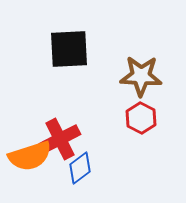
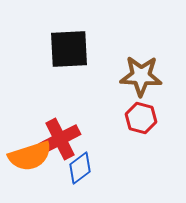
red hexagon: rotated 12 degrees counterclockwise
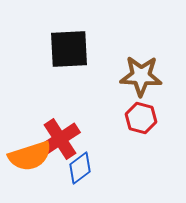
red cross: rotated 6 degrees counterclockwise
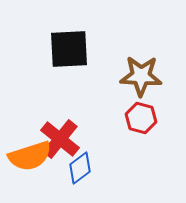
red cross: rotated 18 degrees counterclockwise
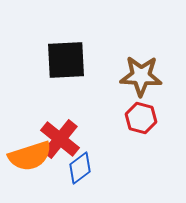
black square: moved 3 px left, 11 px down
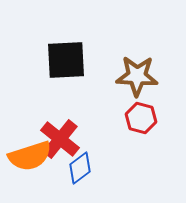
brown star: moved 4 px left
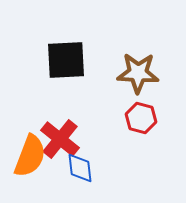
brown star: moved 1 px right, 3 px up
orange semicircle: rotated 51 degrees counterclockwise
blue diamond: rotated 60 degrees counterclockwise
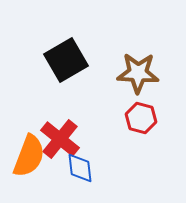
black square: rotated 27 degrees counterclockwise
orange semicircle: moved 1 px left
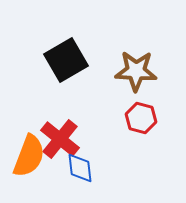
brown star: moved 2 px left, 2 px up
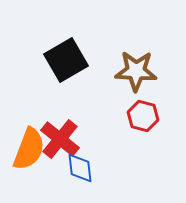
red hexagon: moved 2 px right, 2 px up
orange semicircle: moved 7 px up
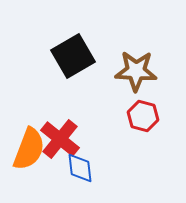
black square: moved 7 px right, 4 px up
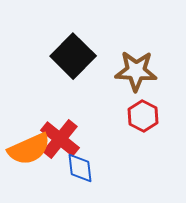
black square: rotated 15 degrees counterclockwise
red hexagon: rotated 12 degrees clockwise
orange semicircle: rotated 45 degrees clockwise
